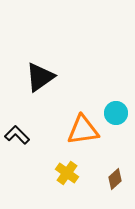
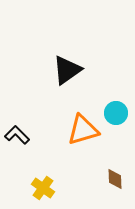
black triangle: moved 27 px right, 7 px up
orange triangle: rotated 8 degrees counterclockwise
yellow cross: moved 24 px left, 15 px down
brown diamond: rotated 50 degrees counterclockwise
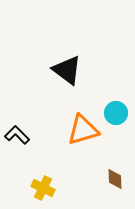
black triangle: rotated 48 degrees counterclockwise
yellow cross: rotated 10 degrees counterclockwise
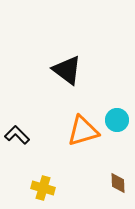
cyan circle: moved 1 px right, 7 px down
orange triangle: moved 1 px down
brown diamond: moved 3 px right, 4 px down
yellow cross: rotated 10 degrees counterclockwise
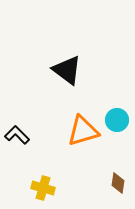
brown diamond: rotated 10 degrees clockwise
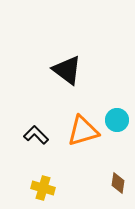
black L-shape: moved 19 px right
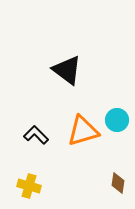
yellow cross: moved 14 px left, 2 px up
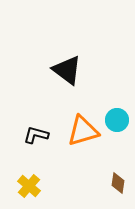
black L-shape: rotated 30 degrees counterclockwise
yellow cross: rotated 25 degrees clockwise
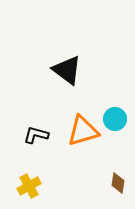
cyan circle: moved 2 px left, 1 px up
yellow cross: rotated 20 degrees clockwise
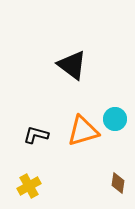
black triangle: moved 5 px right, 5 px up
